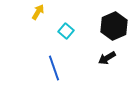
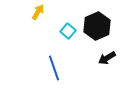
black hexagon: moved 17 px left
cyan square: moved 2 px right
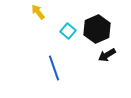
yellow arrow: rotated 70 degrees counterclockwise
black hexagon: moved 3 px down
black arrow: moved 3 px up
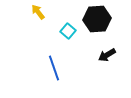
black hexagon: moved 10 px up; rotated 20 degrees clockwise
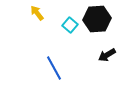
yellow arrow: moved 1 px left, 1 px down
cyan square: moved 2 px right, 6 px up
blue line: rotated 10 degrees counterclockwise
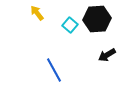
blue line: moved 2 px down
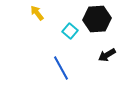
cyan square: moved 6 px down
blue line: moved 7 px right, 2 px up
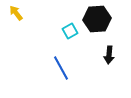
yellow arrow: moved 21 px left
cyan square: rotated 21 degrees clockwise
black arrow: moved 2 px right; rotated 54 degrees counterclockwise
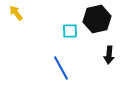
black hexagon: rotated 8 degrees counterclockwise
cyan square: rotated 28 degrees clockwise
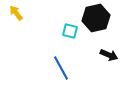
black hexagon: moved 1 px left, 1 px up
cyan square: rotated 14 degrees clockwise
black arrow: rotated 72 degrees counterclockwise
